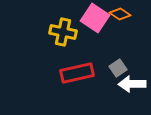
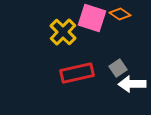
pink square: moved 3 px left; rotated 16 degrees counterclockwise
yellow cross: rotated 32 degrees clockwise
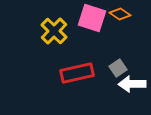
yellow cross: moved 9 px left, 1 px up
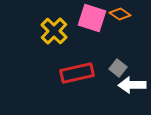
gray square: rotated 18 degrees counterclockwise
white arrow: moved 1 px down
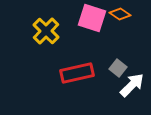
yellow cross: moved 8 px left
white arrow: rotated 136 degrees clockwise
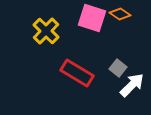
red rectangle: rotated 44 degrees clockwise
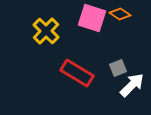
gray square: rotated 30 degrees clockwise
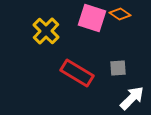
gray square: rotated 18 degrees clockwise
white arrow: moved 13 px down
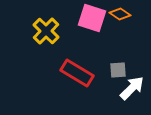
gray square: moved 2 px down
white arrow: moved 10 px up
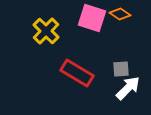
gray square: moved 3 px right, 1 px up
white arrow: moved 4 px left
